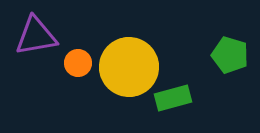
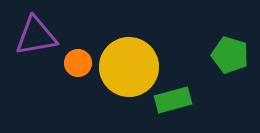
green rectangle: moved 2 px down
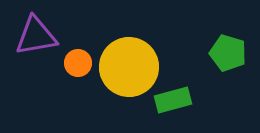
green pentagon: moved 2 px left, 2 px up
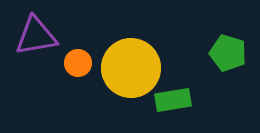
yellow circle: moved 2 px right, 1 px down
green rectangle: rotated 6 degrees clockwise
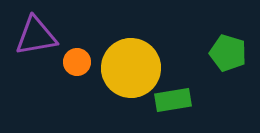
orange circle: moved 1 px left, 1 px up
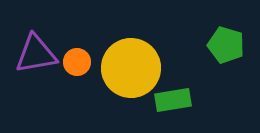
purple triangle: moved 18 px down
green pentagon: moved 2 px left, 8 px up
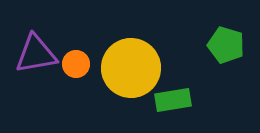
orange circle: moved 1 px left, 2 px down
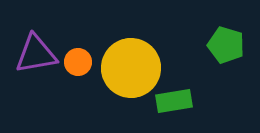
orange circle: moved 2 px right, 2 px up
green rectangle: moved 1 px right, 1 px down
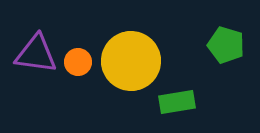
purple triangle: rotated 18 degrees clockwise
yellow circle: moved 7 px up
green rectangle: moved 3 px right, 1 px down
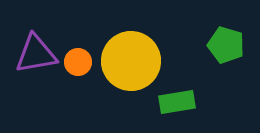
purple triangle: rotated 18 degrees counterclockwise
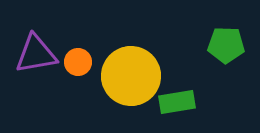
green pentagon: rotated 15 degrees counterclockwise
yellow circle: moved 15 px down
